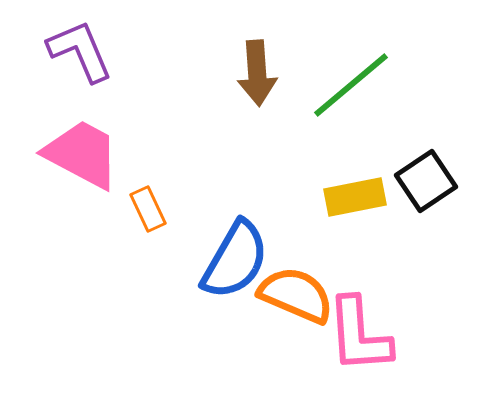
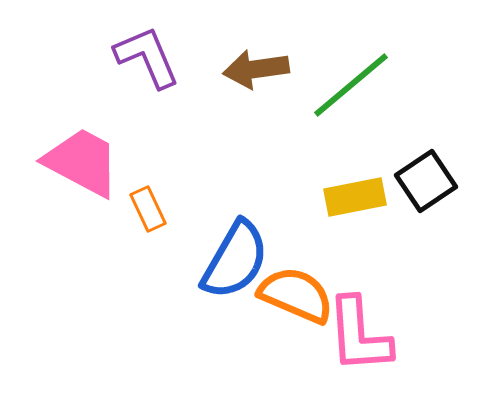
purple L-shape: moved 67 px right, 6 px down
brown arrow: moved 1 px left, 4 px up; rotated 86 degrees clockwise
pink trapezoid: moved 8 px down
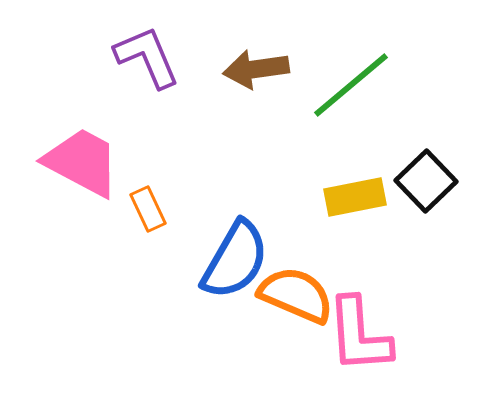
black square: rotated 10 degrees counterclockwise
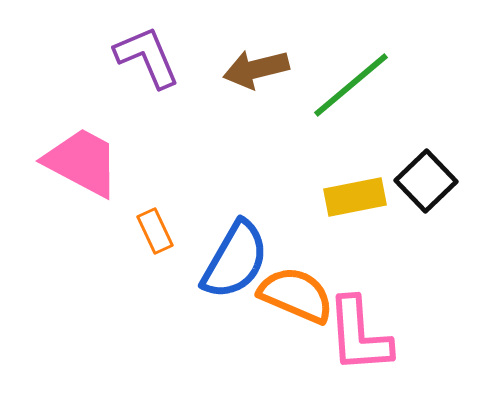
brown arrow: rotated 6 degrees counterclockwise
orange rectangle: moved 7 px right, 22 px down
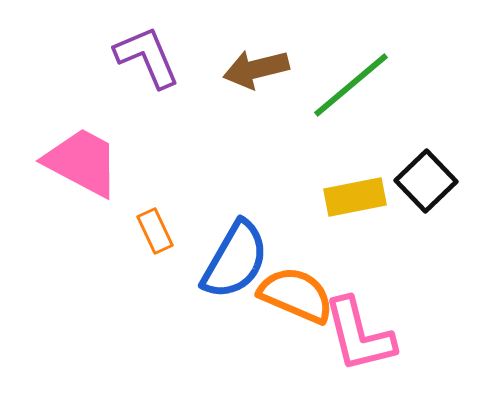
pink L-shape: rotated 10 degrees counterclockwise
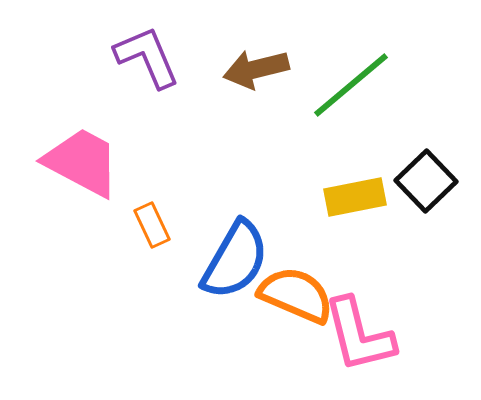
orange rectangle: moved 3 px left, 6 px up
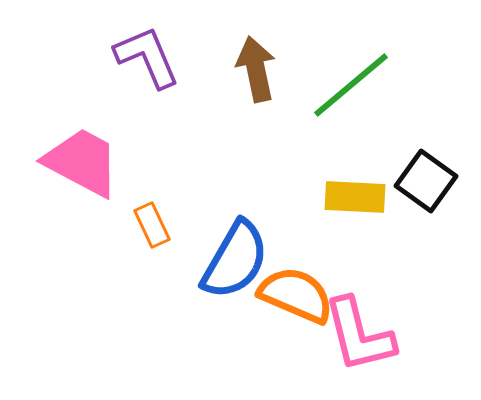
brown arrow: rotated 92 degrees clockwise
black square: rotated 10 degrees counterclockwise
yellow rectangle: rotated 14 degrees clockwise
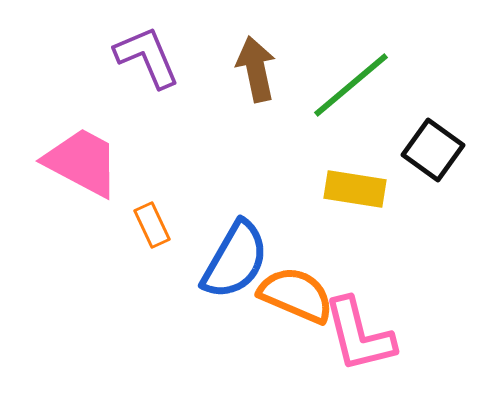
black square: moved 7 px right, 31 px up
yellow rectangle: moved 8 px up; rotated 6 degrees clockwise
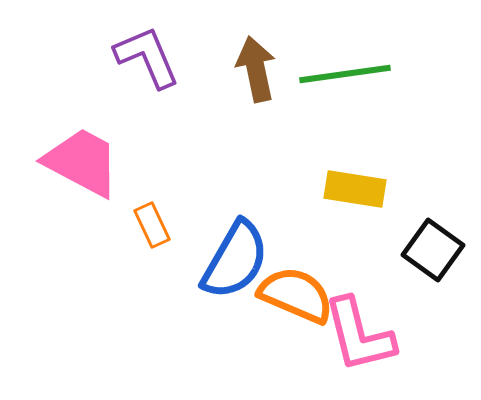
green line: moved 6 px left, 11 px up; rotated 32 degrees clockwise
black square: moved 100 px down
